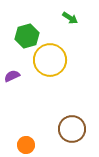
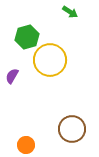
green arrow: moved 6 px up
green hexagon: moved 1 px down
purple semicircle: rotated 35 degrees counterclockwise
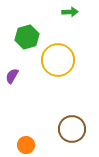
green arrow: rotated 35 degrees counterclockwise
yellow circle: moved 8 px right
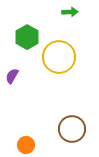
green hexagon: rotated 15 degrees counterclockwise
yellow circle: moved 1 px right, 3 px up
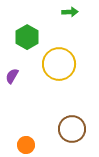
yellow circle: moved 7 px down
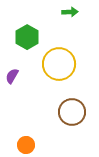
brown circle: moved 17 px up
